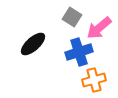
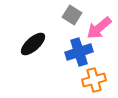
gray square: moved 2 px up
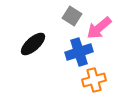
gray square: moved 1 px down
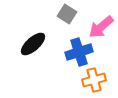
gray square: moved 5 px left, 2 px up
pink arrow: moved 2 px right, 1 px up
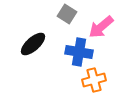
blue cross: rotated 28 degrees clockwise
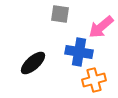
gray square: moved 7 px left; rotated 24 degrees counterclockwise
black ellipse: moved 19 px down
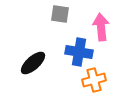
pink arrow: rotated 124 degrees clockwise
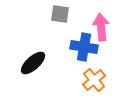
blue cross: moved 5 px right, 5 px up
orange cross: rotated 25 degrees counterclockwise
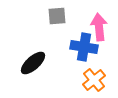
gray square: moved 3 px left, 2 px down; rotated 12 degrees counterclockwise
pink arrow: moved 2 px left
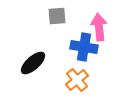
orange cross: moved 17 px left
